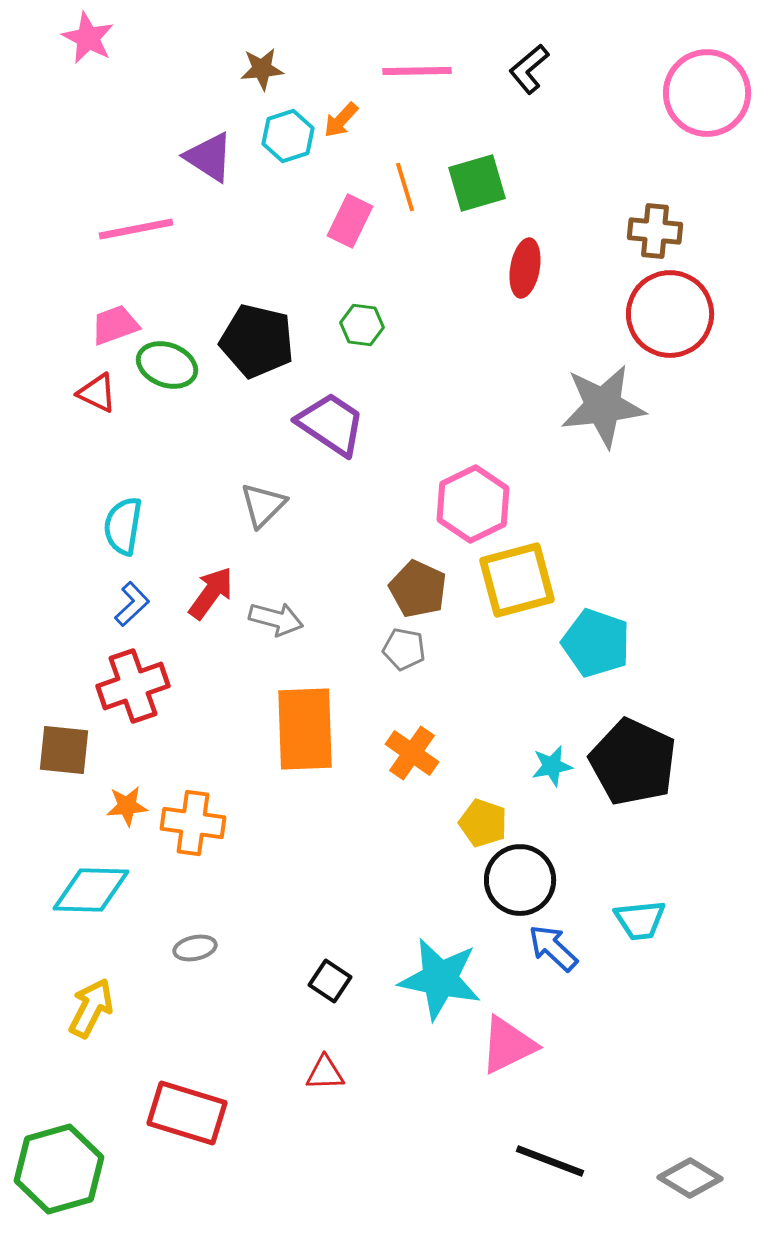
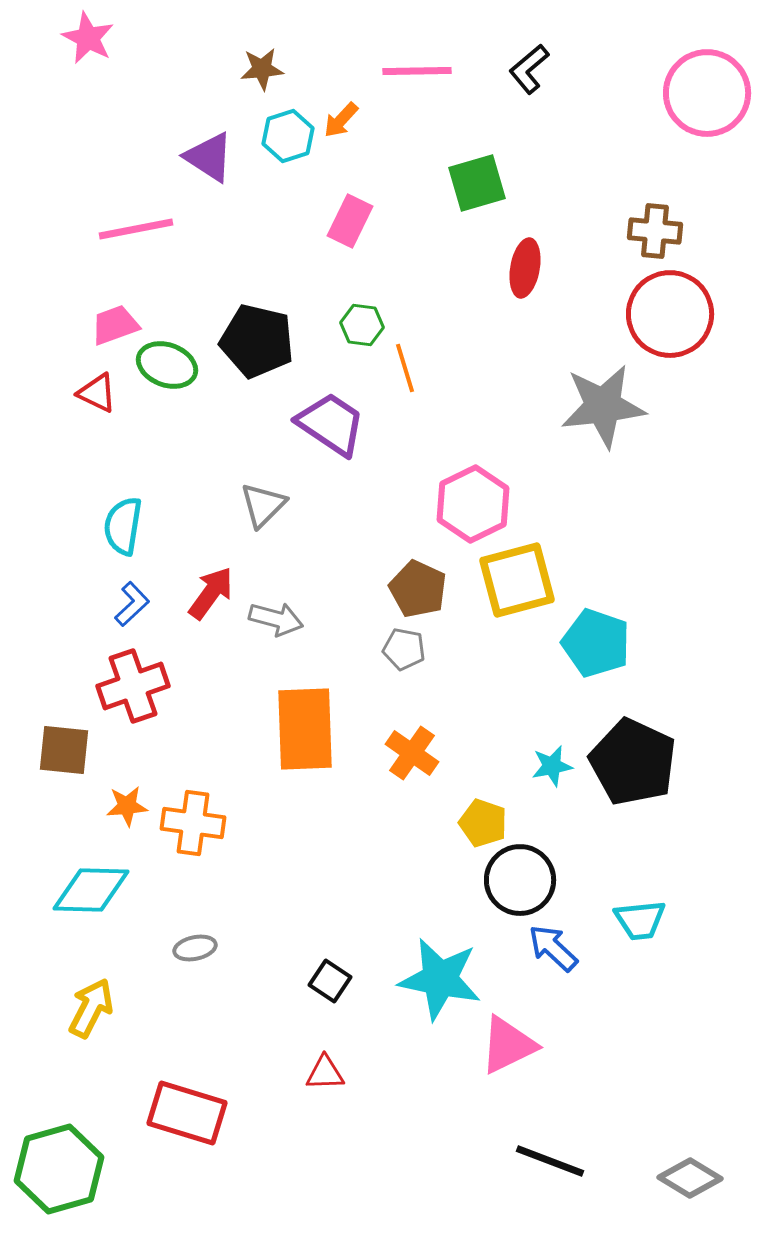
orange line at (405, 187): moved 181 px down
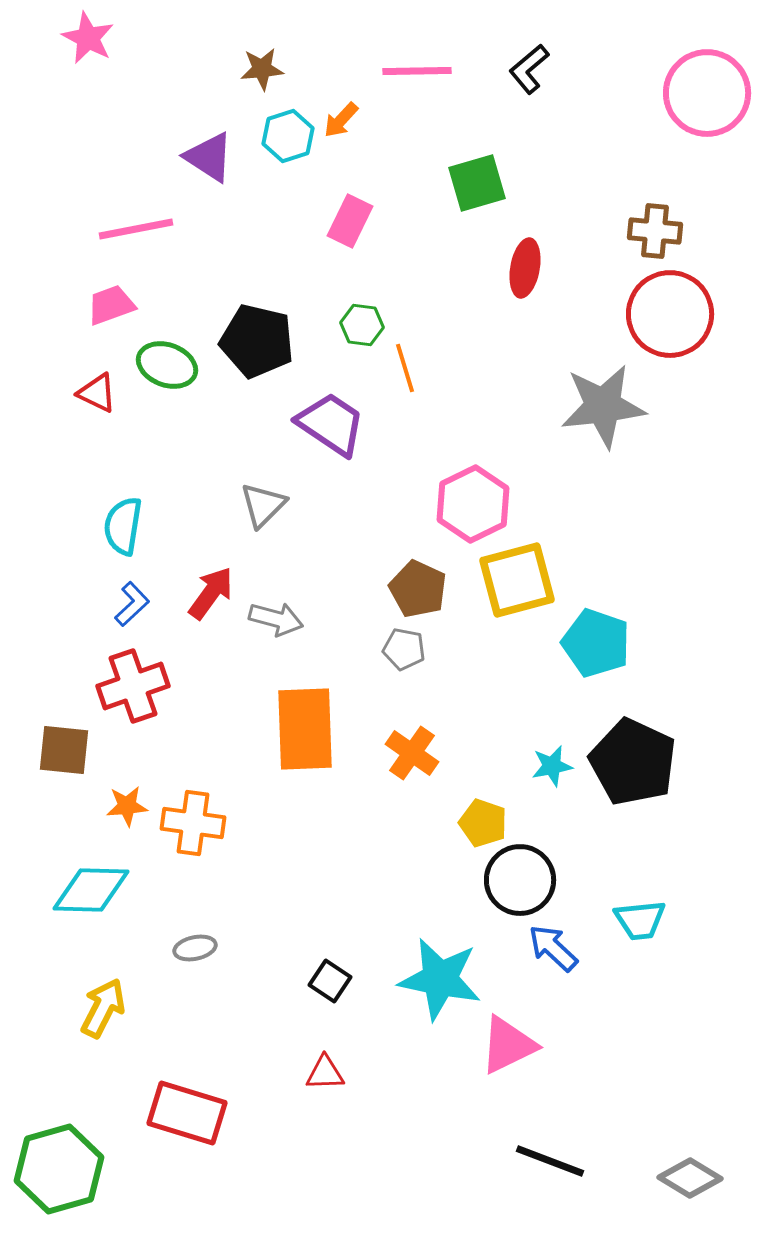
pink trapezoid at (115, 325): moved 4 px left, 20 px up
yellow arrow at (91, 1008): moved 12 px right
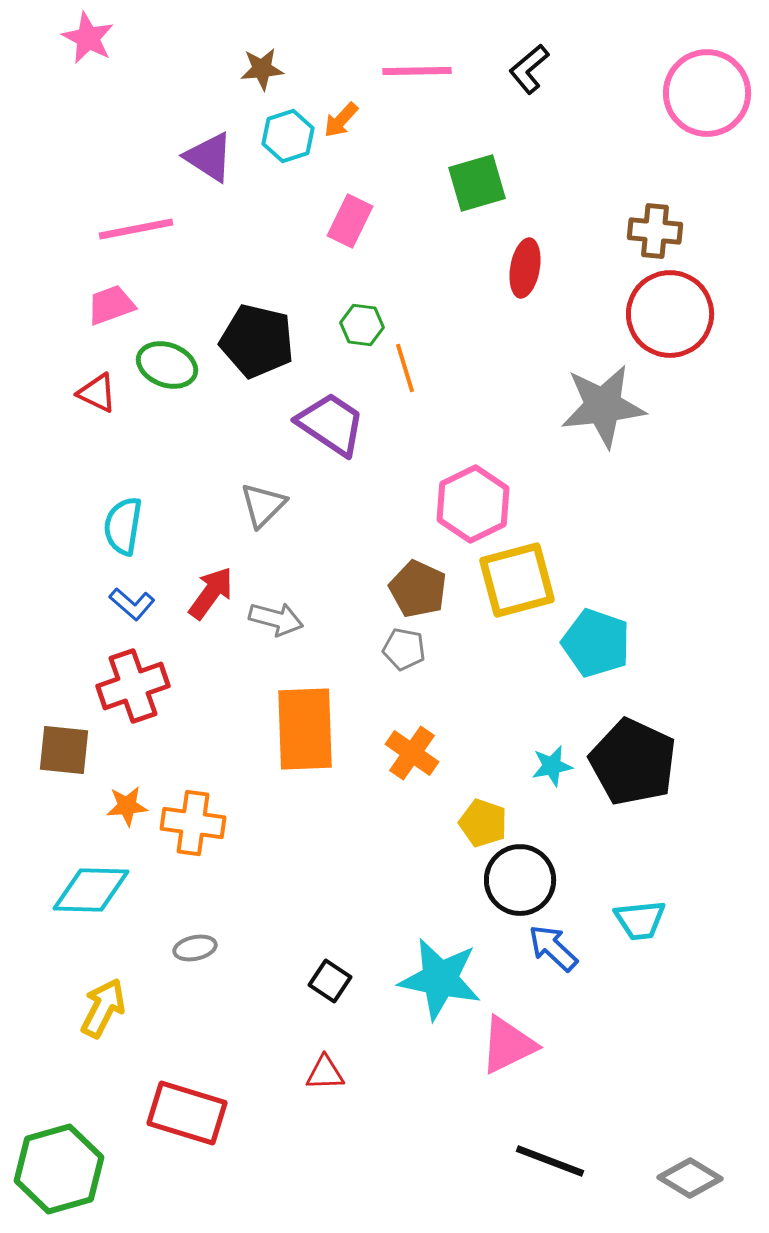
blue L-shape at (132, 604): rotated 84 degrees clockwise
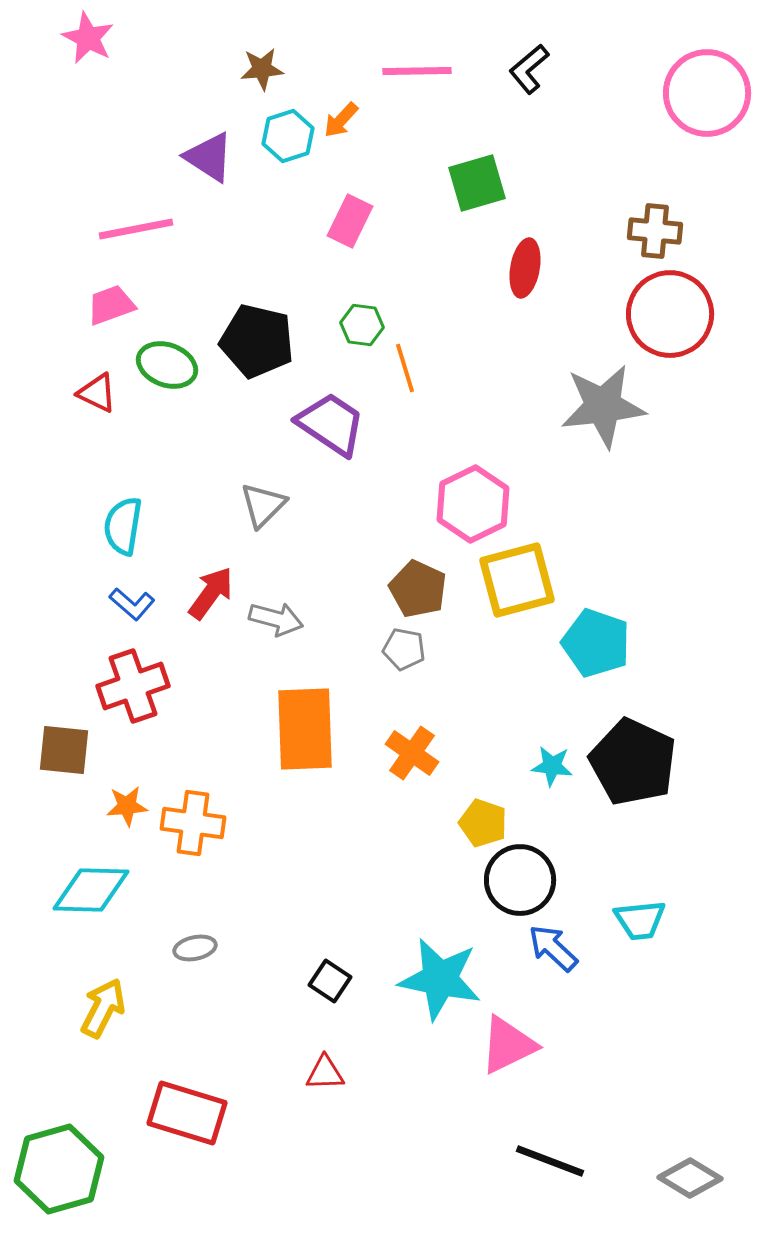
cyan star at (552, 766): rotated 18 degrees clockwise
